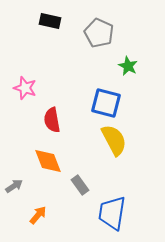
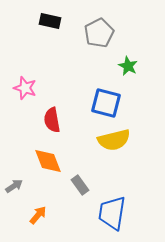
gray pentagon: rotated 20 degrees clockwise
yellow semicircle: rotated 104 degrees clockwise
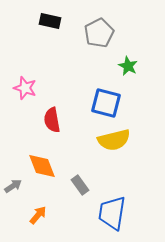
orange diamond: moved 6 px left, 5 px down
gray arrow: moved 1 px left
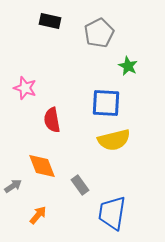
blue square: rotated 12 degrees counterclockwise
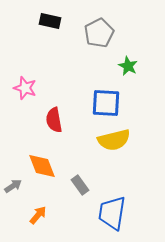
red semicircle: moved 2 px right
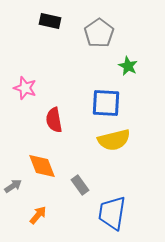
gray pentagon: rotated 8 degrees counterclockwise
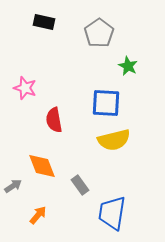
black rectangle: moved 6 px left, 1 px down
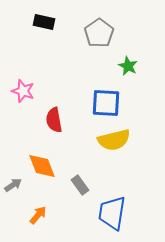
pink star: moved 2 px left, 3 px down
gray arrow: moved 1 px up
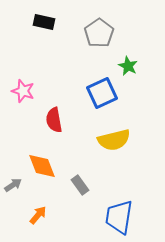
blue square: moved 4 px left, 10 px up; rotated 28 degrees counterclockwise
blue trapezoid: moved 7 px right, 4 px down
